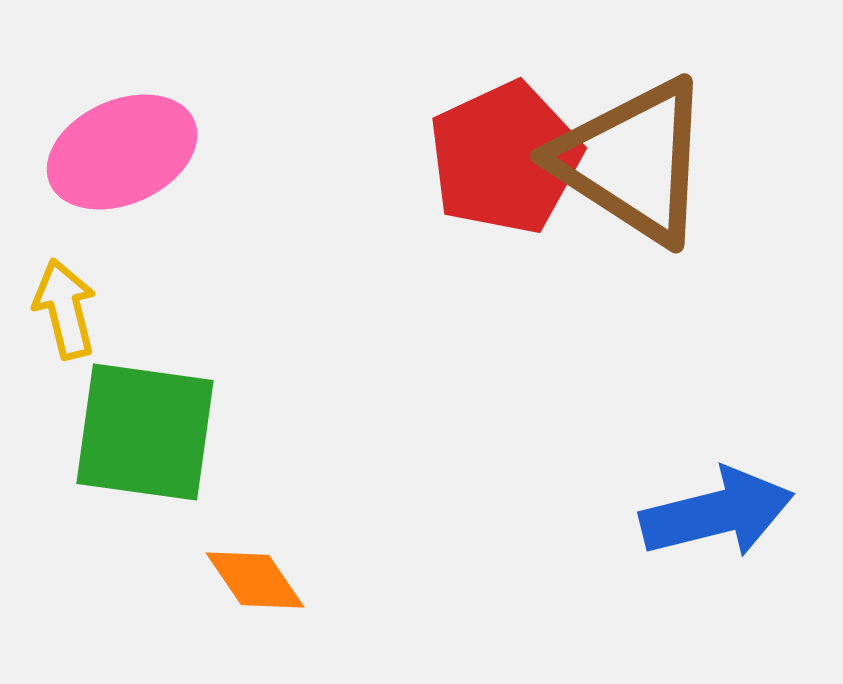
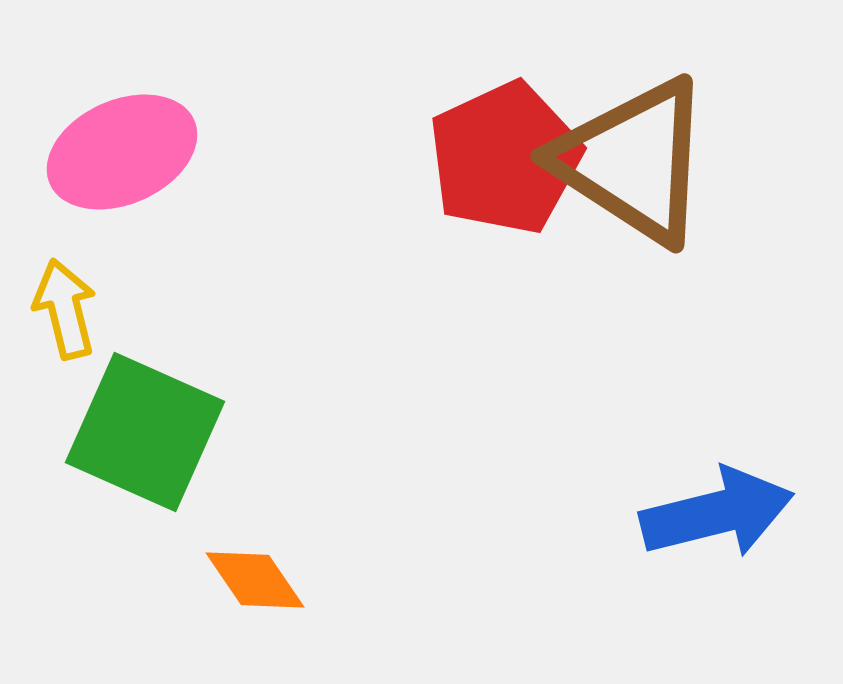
green square: rotated 16 degrees clockwise
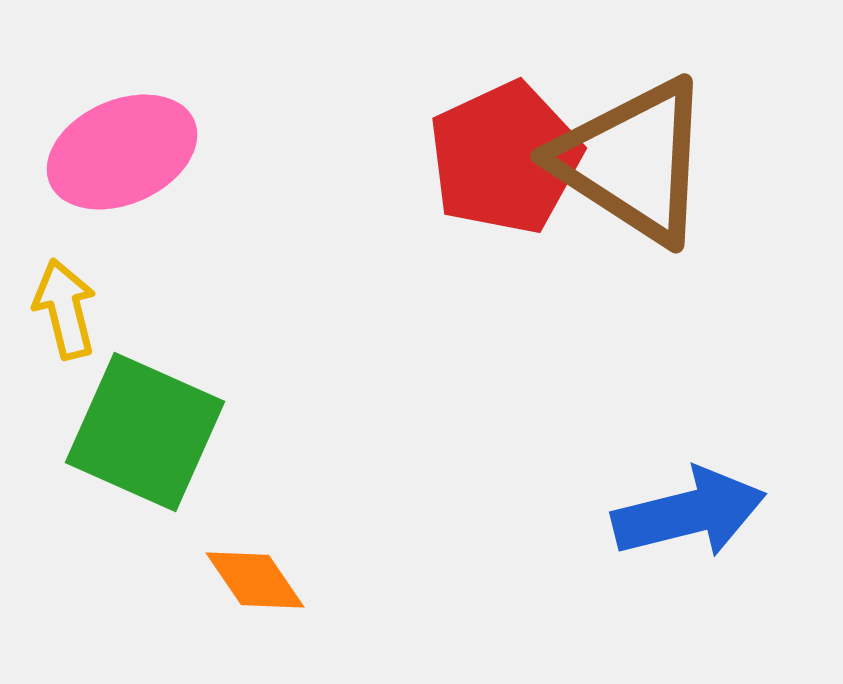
blue arrow: moved 28 px left
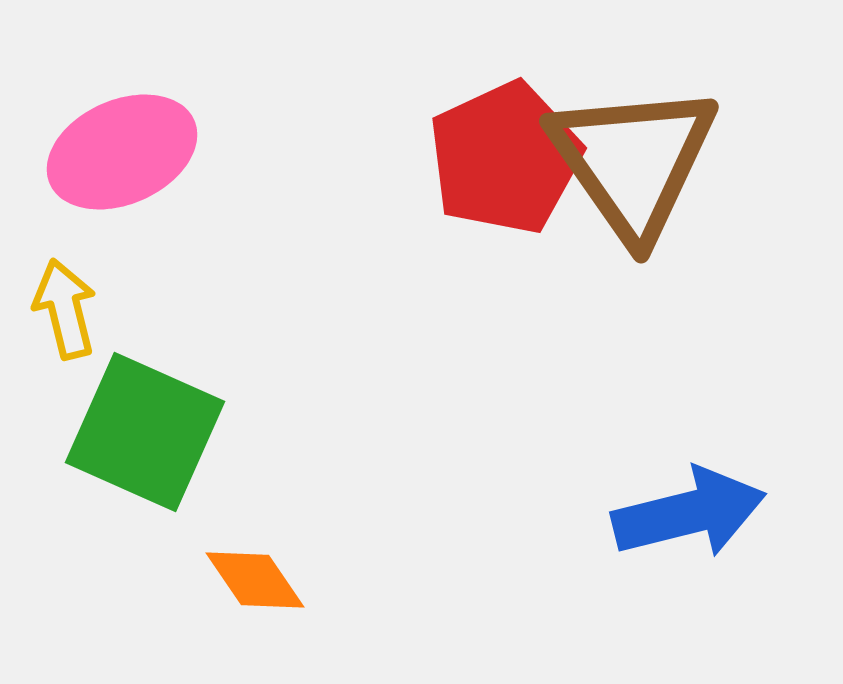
brown triangle: rotated 22 degrees clockwise
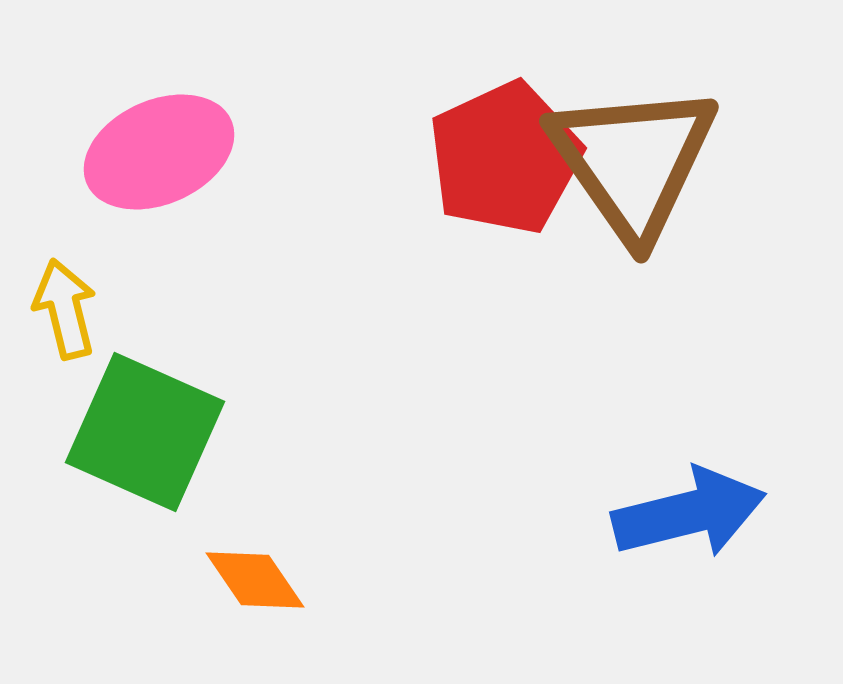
pink ellipse: moved 37 px right
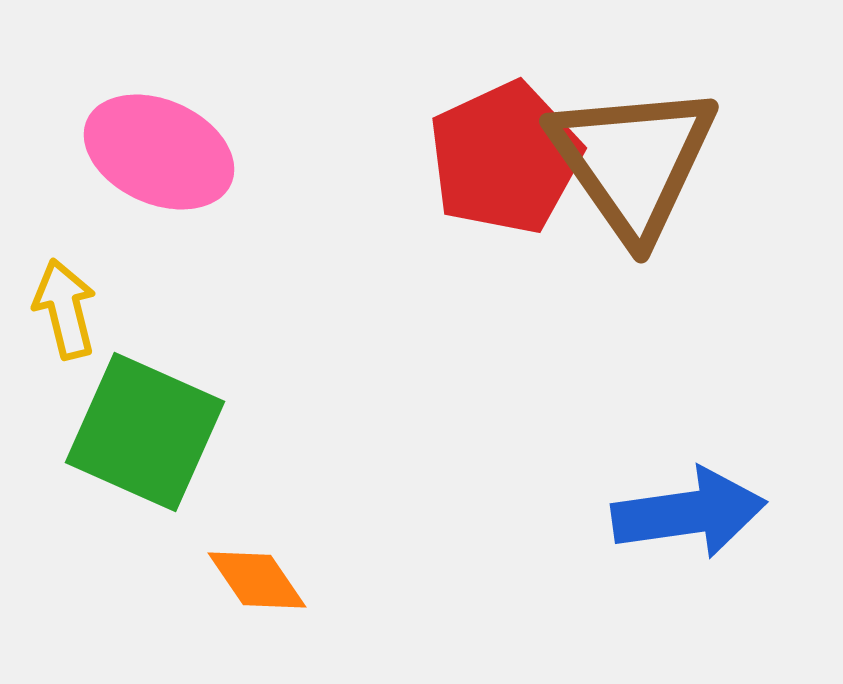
pink ellipse: rotated 48 degrees clockwise
blue arrow: rotated 6 degrees clockwise
orange diamond: moved 2 px right
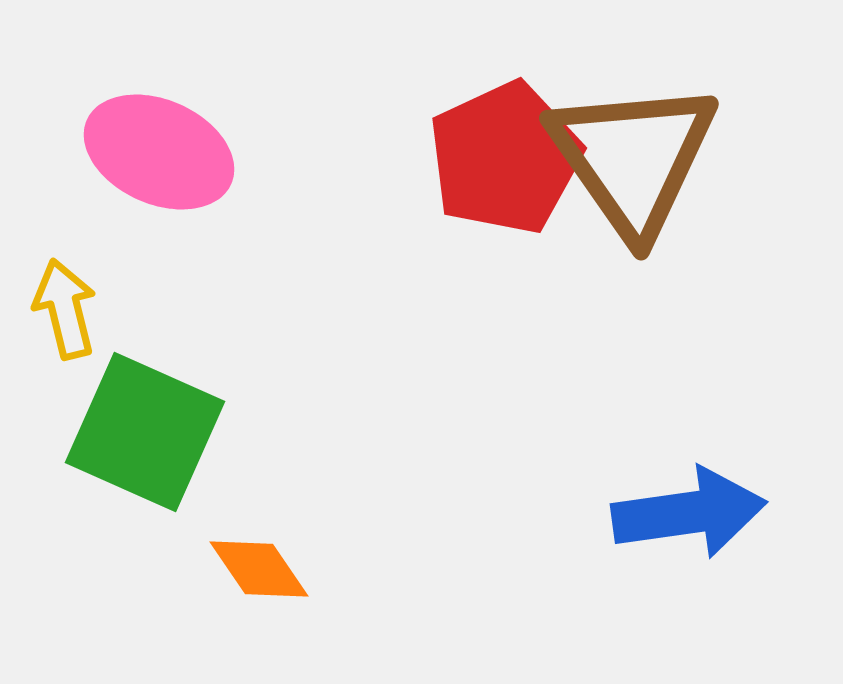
brown triangle: moved 3 px up
orange diamond: moved 2 px right, 11 px up
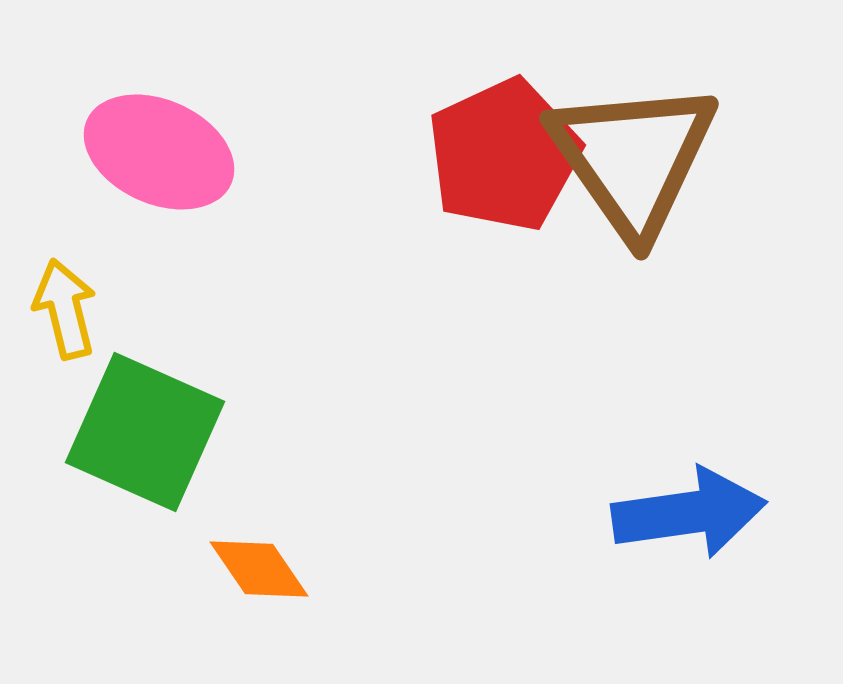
red pentagon: moved 1 px left, 3 px up
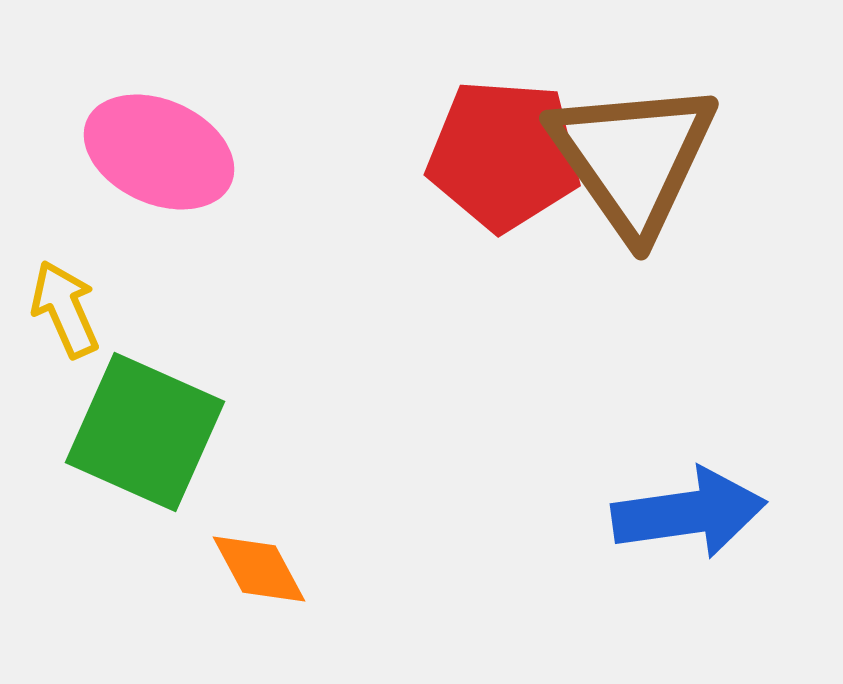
red pentagon: rotated 29 degrees clockwise
yellow arrow: rotated 10 degrees counterclockwise
orange diamond: rotated 6 degrees clockwise
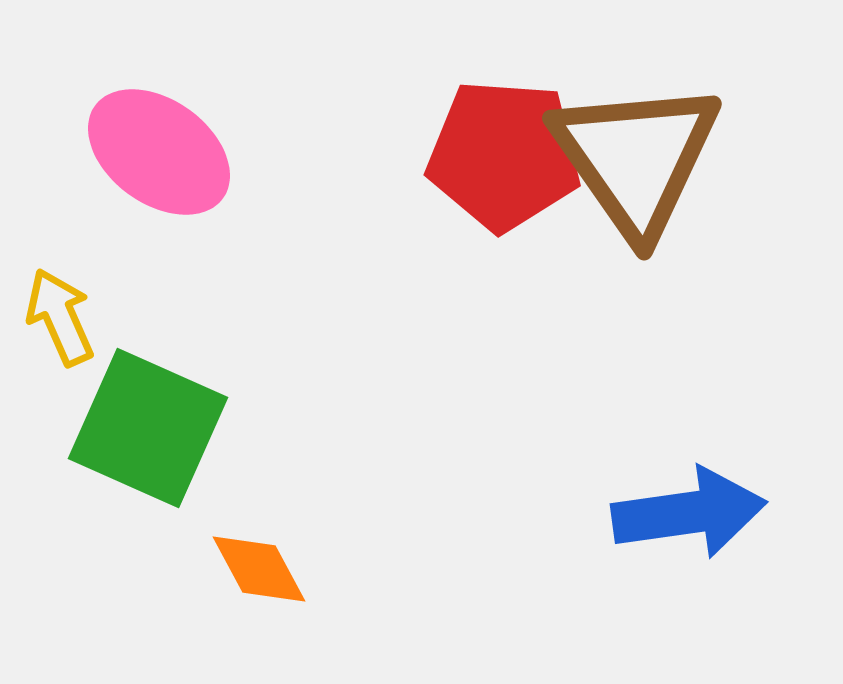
pink ellipse: rotated 12 degrees clockwise
brown triangle: moved 3 px right
yellow arrow: moved 5 px left, 8 px down
green square: moved 3 px right, 4 px up
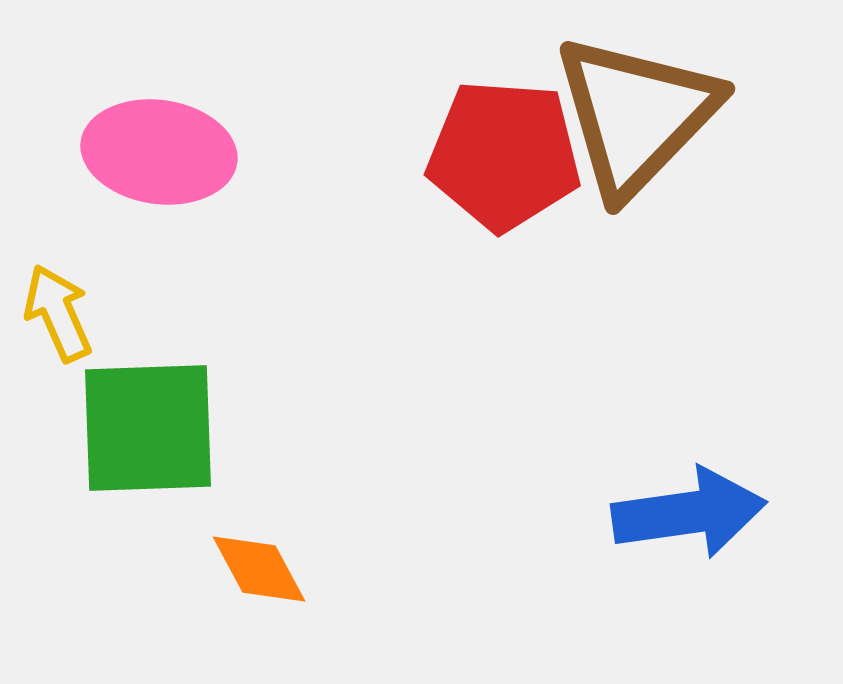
pink ellipse: rotated 28 degrees counterclockwise
brown triangle: moved 43 px up; rotated 19 degrees clockwise
yellow arrow: moved 2 px left, 4 px up
green square: rotated 26 degrees counterclockwise
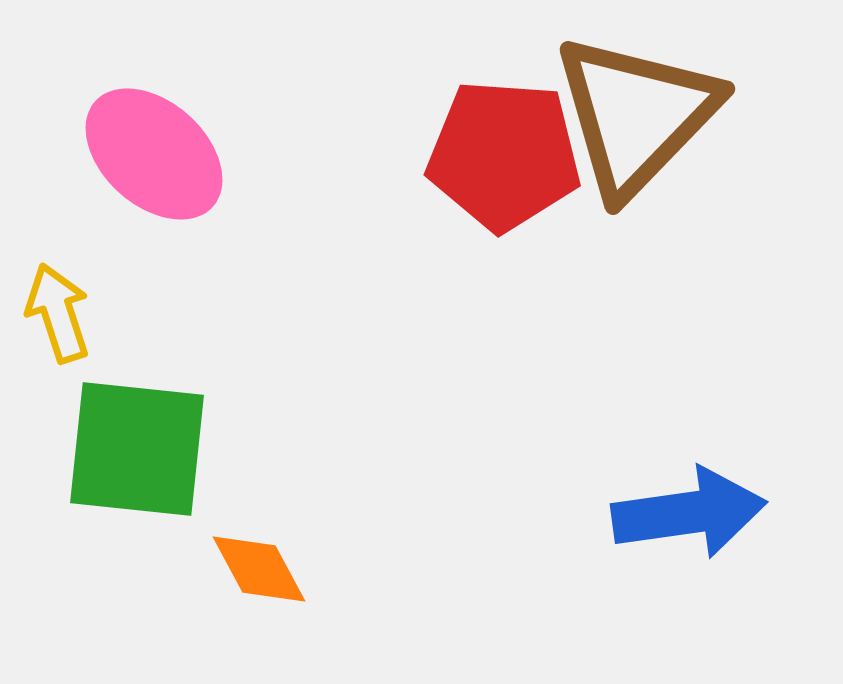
pink ellipse: moved 5 px left, 2 px down; rotated 34 degrees clockwise
yellow arrow: rotated 6 degrees clockwise
green square: moved 11 px left, 21 px down; rotated 8 degrees clockwise
